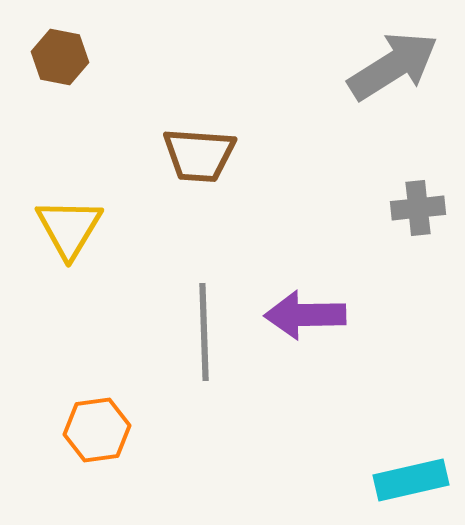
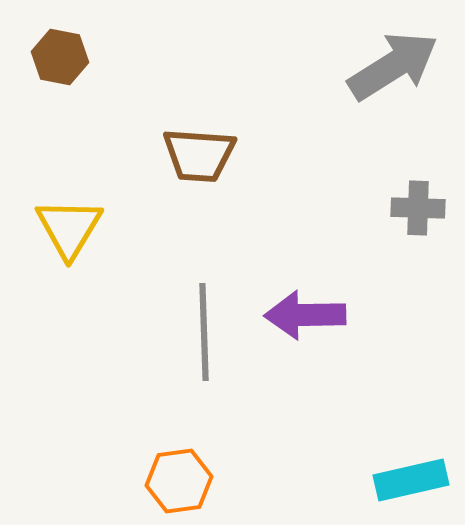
gray cross: rotated 8 degrees clockwise
orange hexagon: moved 82 px right, 51 px down
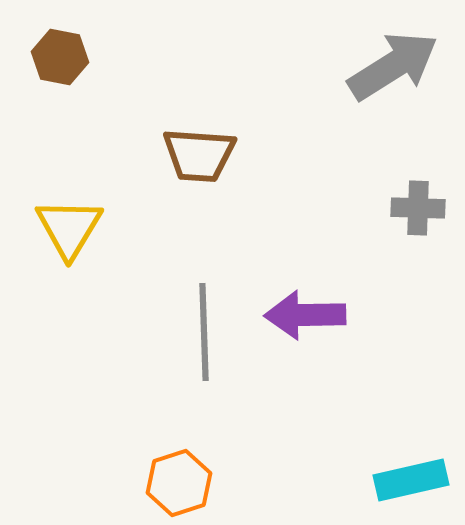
orange hexagon: moved 2 px down; rotated 10 degrees counterclockwise
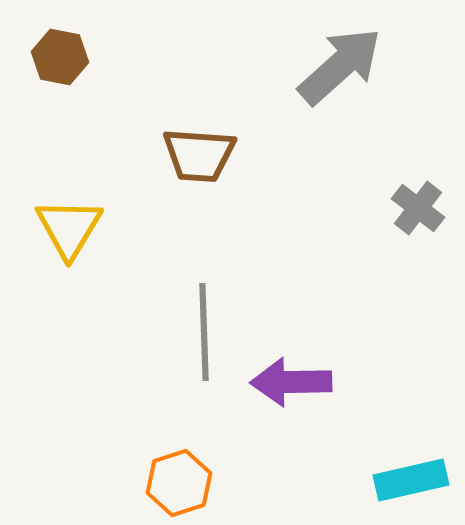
gray arrow: moved 53 px left; rotated 10 degrees counterclockwise
gray cross: rotated 36 degrees clockwise
purple arrow: moved 14 px left, 67 px down
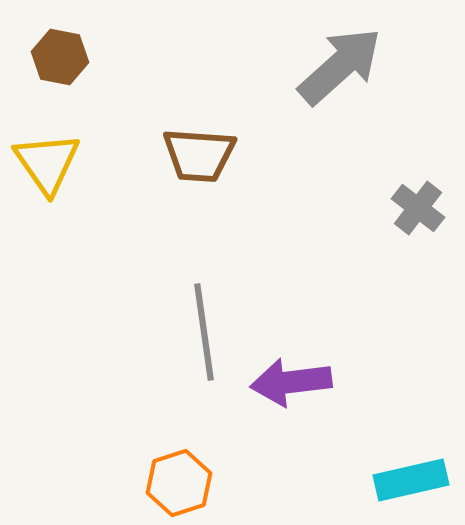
yellow triangle: moved 22 px left, 65 px up; rotated 6 degrees counterclockwise
gray line: rotated 6 degrees counterclockwise
purple arrow: rotated 6 degrees counterclockwise
